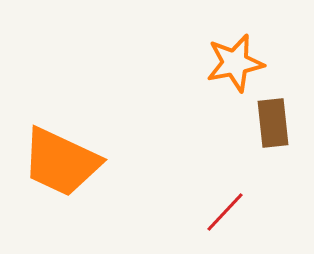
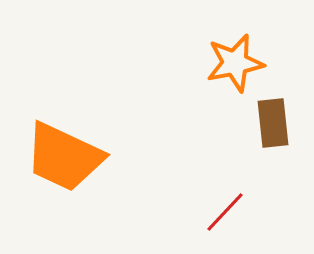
orange trapezoid: moved 3 px right, 5 px up
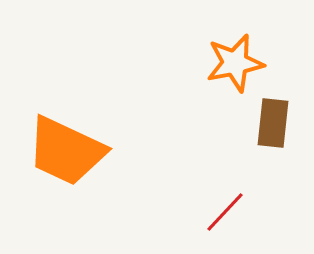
brown rectangle: rotated 12 degrees clockwise
orange trapezoid: moved 2 px right, 6 px up
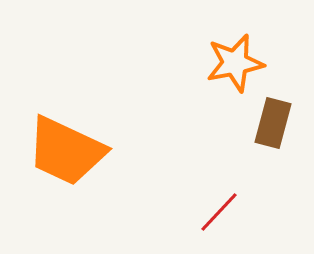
brown rectangle: rotated 9 degrees clockwise
red line: moved 6 px left
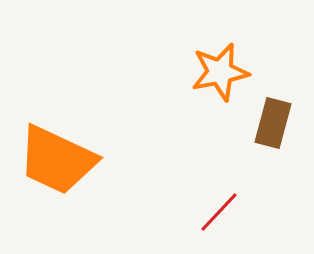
orange star: moved 15 px left, 9 px down
orange trapezoid: moved 9 px left, 9 px down
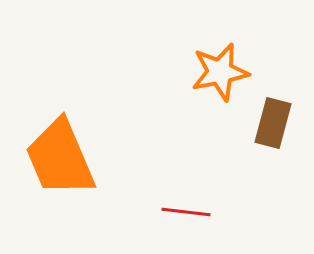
orange trapezoid: moved 3 px right, 2 px up; rotated 42 degrees clockwise
red line: moved 33 px left; rotated 54 degrees clockwise
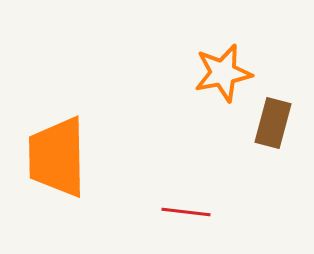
orange star: moved 3 px right, 1 px down
orange trapezoid: moved 3 px left, 1 px up; rotated 22 degrees clockwise
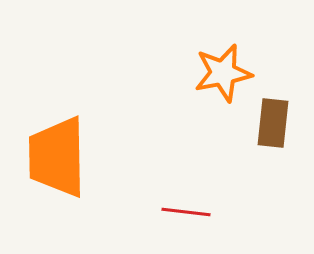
brown rectangle: rotated 9 degrees counterclockwise
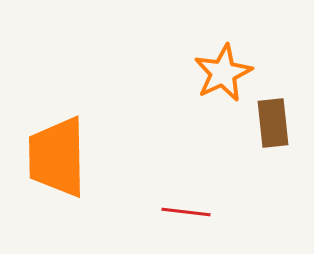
orange star: rotated 14 degrees counterclockwise
brown rectangle: rotated 12 degrees counterclockwise
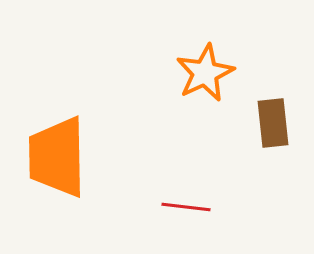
orange star: moved 18 px left
red line: moved 5 px up
